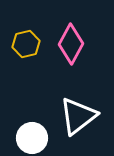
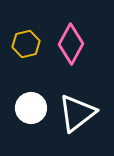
white triangle: moved 1 px left, 3 px up
white circle: moved 1 px left, 30 px up
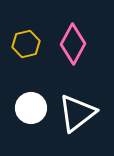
pink diamond: moved 2 px right
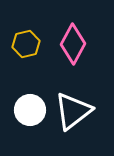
white circle: moved 1 px left, 2 px down
white triangle: moved 4 px left, 2 px up
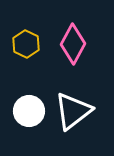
yellow hexagon: rotated 20 degrees counterclockwise
white circle: moved 1 px left, 1 px down
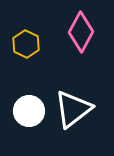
pink diamond: moved 8 px right, 12 px up
white triangle: moved 2 px up
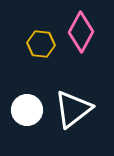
yellow hexagon: moved 15 px right; rotated 20 degrees counterclockwise
white circle: moved 2 px left, 1 px up
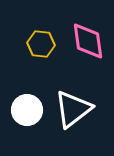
pink diamond: moved 7 px right, 9 px down; rotated 36 degrees counterclockwise
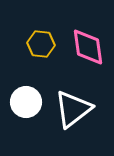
pink diamond: moved 6 px down
white circle: moved 1 px left, 8 px up
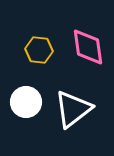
yellow hexagon: moved 2 px left, 6 px down
